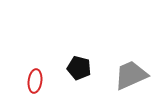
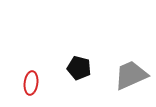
red ellipse: moved 4 px left, 2 px down
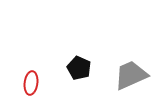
black pentagon: rotated 10 degrees clockwise
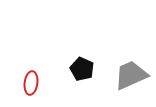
black pentagon: moved 3 px right, 1 px down
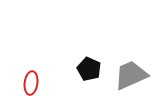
black pentagon: moved 7 px right
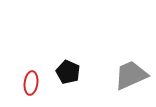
black pentagon: moved 21 px left, 3 px down
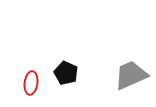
black pentagon: moved 2 px left, 1 px down
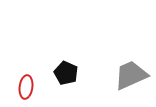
red ellipse: moved 5 px left, 4 px down
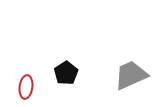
black pentagon: rotated 15 degrees clockwise
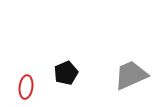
black pentagon: rotated 10 degrees clockwise
